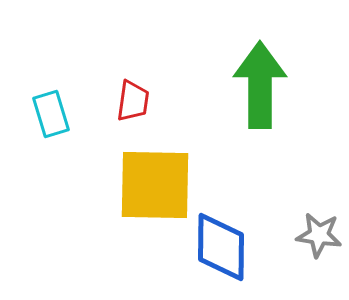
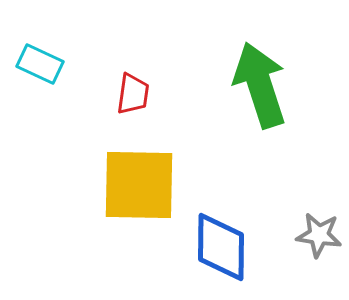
green arrow: rotated 18 degrees counterclockwise
red trapezoid: moved 7 px up
cyan rectangle: moved 11 px left, 50 px up; rotated 48 degrees counterclockwise
yellow square: moved 16 px left
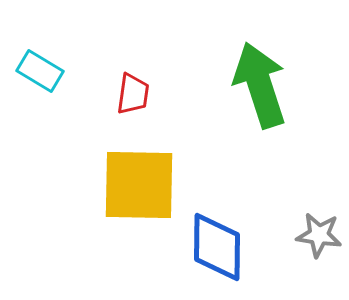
cyan rectangle: moved 7 px down; rotated 6 degrees clockwise
blue diamond: moved 4 px left
